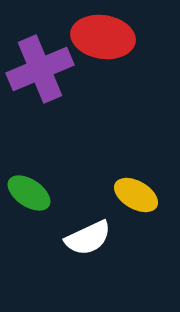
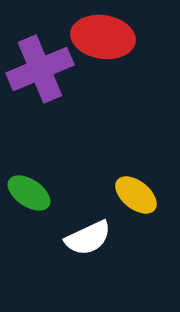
yellow ellipse: rotated 9 degrees clockwise
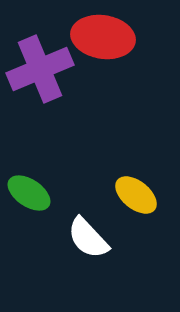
white semicircle: rotated 72 degrees clockwise
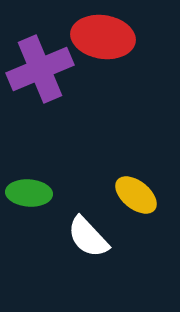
green ellipse: rotated 30 degrees counterclockwise
white semicircle: moved 1 px up
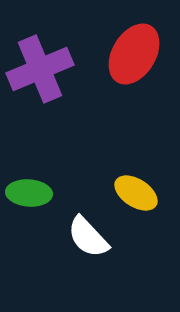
red ellipse: moved 31 px right, 17 px down; rotated 68 degrees counterclockwise
yellow ellipse: moved 2 px up; rotated 6 degrees counterclockwise
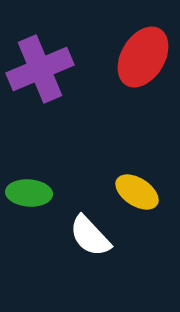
red ellipse: moved 9 px right, 3 px down
yellow ellipse: moved 1 px right, 1 px up
white semicircle: moved 2 px right, 1 px up
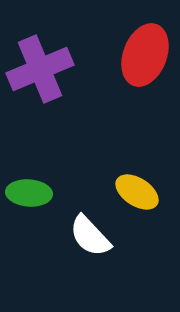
red ellipse: moved 2 px right, 2 px up; rotated 10 degrees counterclockwise
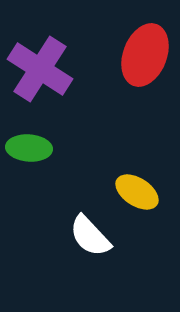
purple cross: rotated 34 degrees counterclockwise
green ellipse: moved 45 px up
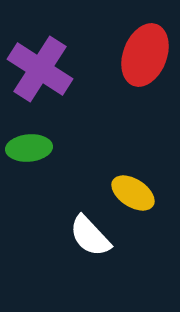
green ellipse: rotated 9 degrees counterclockwise
yellow ellipse: moved 4 px left, 1 px down
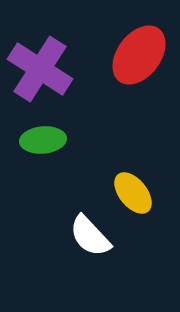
red ellipse: moved 6 px left; rotated 16 degrees clockwise
green ellipse: moved 14 px right, 8 px up
yellow ellipse: rotated 18 degrees clockwise
